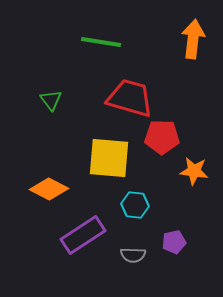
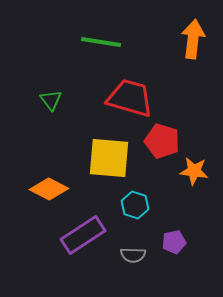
red pentagon: moved 4 px down; rotated 16 degrees clockwise
cyan hexagon: rotated 12 degrees clockwise
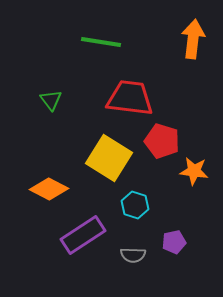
red trapezoid: rotated 9 degrees counterclockwise
yellow square: rotated 27 degrees clockwise
